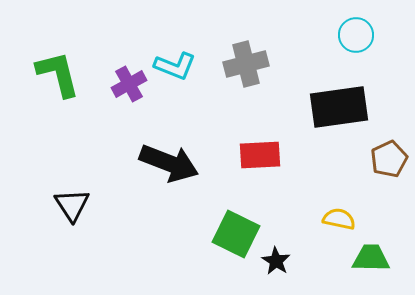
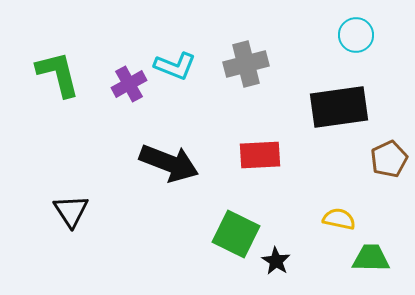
black triangle: moved 1 px left, 6 px down
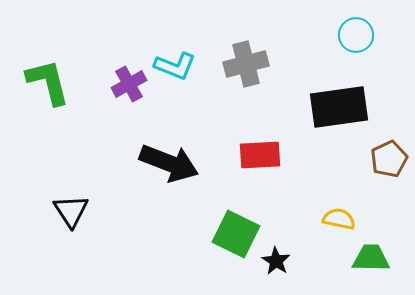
green L-shape: moved 10 px left, 8 px down
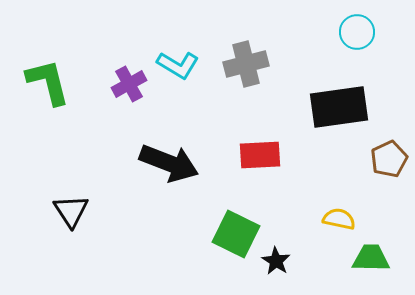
cyan circle: moved 1 px right, 3 px up
cyan L-shape: moved 3 px right, 1 px up; rotated 9 degrees clockwise
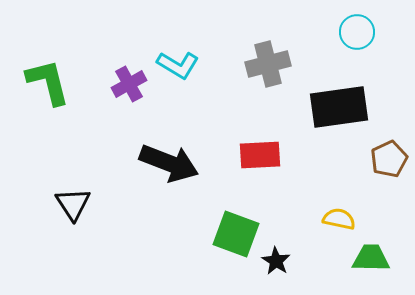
gray cross: moved 22 px right
black triangle: moved 2 px right, 7 px up
green square: rotated 6 degrees counterclockwise
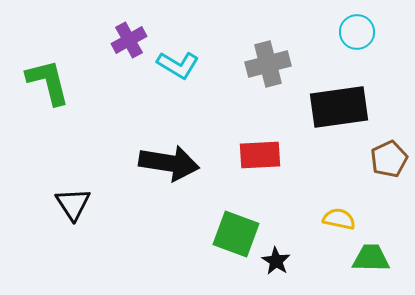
purple cross: moved 44 px up
black arrow: rotated 12 degrees counterclockwise
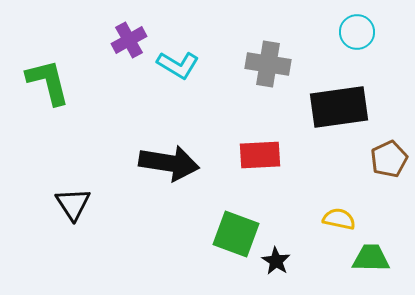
gray cross: rotated 24 degrees clockwise
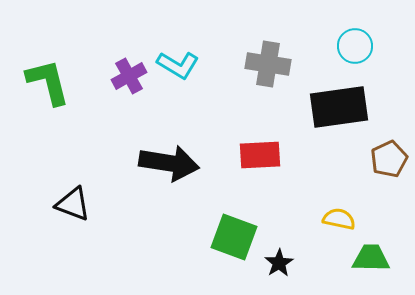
cyan circle: moved 2 px left, 14 px down
purple cross: moved 36 px down
black triangle: rotated 36 degrees counterclockwise
green square: moved 2 px left, 3 px down
black star: moved 3 px right, 2 px down; rotated 8 degrees clockwise
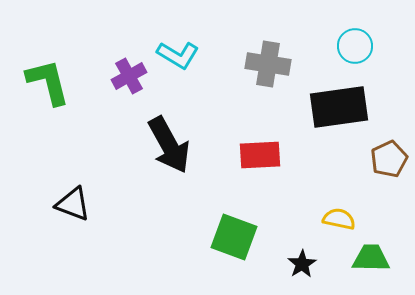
cyan L-shape: moved 10 px up
black arrow: moved 18 px up; rotated 52 degrees clockwise
black star: moved 23 px right, 1 px down
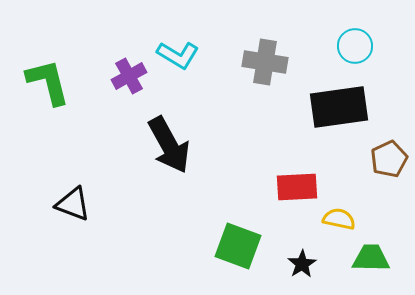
gray cross: moved 3 px left, 2 px up
red rectangle: moved 37 px right, 32 px down
green square: moved 4 px right, 9 px down
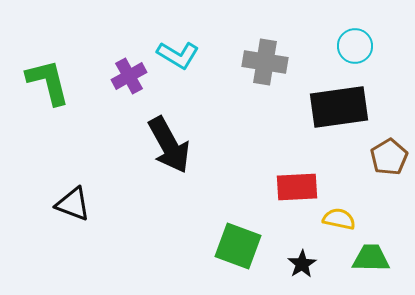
brown pentagon: moved 2 px up; rotated 6 degrees counterclockwise
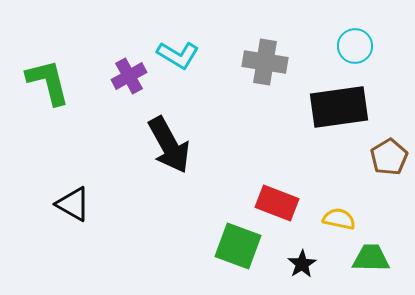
red rectangle: moved 20 px left, 16 px down; rotated 24 degrees clockwise
black triangle: rotated 9 degrees clockwise
